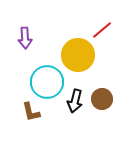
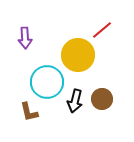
brown L-shape: moved 2 px left
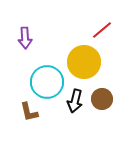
yellow circle: moved 6 px right, 7 px down
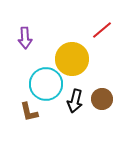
yellow circle: moved 12 px left, 3 px up
cyan circle: moved 1 px left, 2 px down
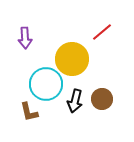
red line: moved 2 px down
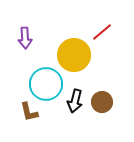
yellow circle: moved 2 px right, 4 px up
brown circle: moved 3 px down
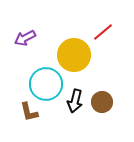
red line: moved 1 px right
purple arrow: rotated 65 degrees clockwise
